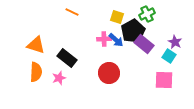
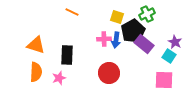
blue arrow: rotated 56 degrees clockwise
black rectangle: moved 3 px up; rotated 54 degrees clockwise
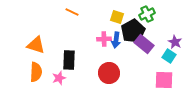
black rectangle: moved 2 px right, 5 px down
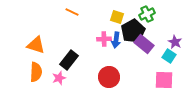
black rectangle: rotated 36 degrees clockwise
red circle: moved 4 px down
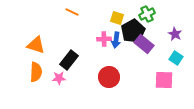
yellow square: moved 1 px down
purple star: moved 8 px up
cyan square: moved 7 px right, 2 px down
pink star: rotated 16 degrees clockwise
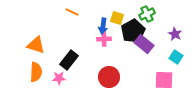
blue arrow: moved 13 px left, 14 px up
cyan square: moved 1 px up
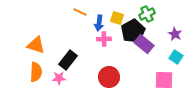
orange line: moved 8 px right
blue arrow: moved 4 px left, 3 px up
black rectangle: moved 1 px left
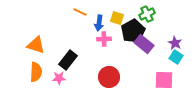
purple star: moved 9 px down
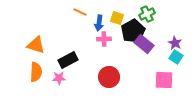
black rectangle: rotated 24 degrees clockwise
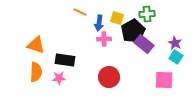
green cross: rotated 21 degrees clockwise
black rectangle: moved 3 px left; rotated 36 degrees clockwise
